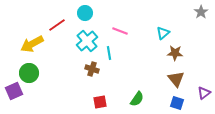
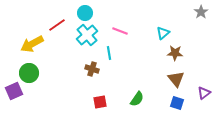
cyan cross: moved 6 px up
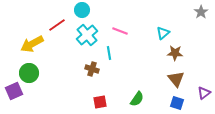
cyan circle: moved 3 px left, 3 px up
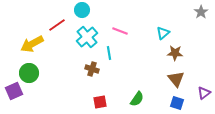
cyan cross: moved 2 px down
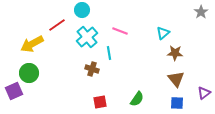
blue square: rotated 16 degrees counterclockwise
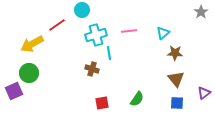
pink line: moved 9 px right; rotated 28 degrees counterclockwise
cyan cross: moved 9 px right, 2 px up; rotated 25 degrees clockwise
red square: moved 2 px right, 1 px down
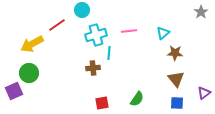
cyan line: rotated 16 degrees clockwise
brown cross: moved 1 px right, 1 px up; rotated 24 degrees counterclockwise
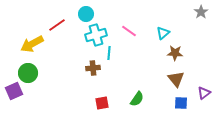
cyan circle: moved 4 px right, 4 px down
pink line: rotated 42 degrees clockwise
green circle: moved 1 px left
blue square: moved 4 px right
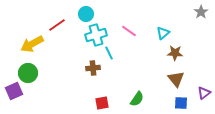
cyan line: rotated 32 degrees counterclockwise
